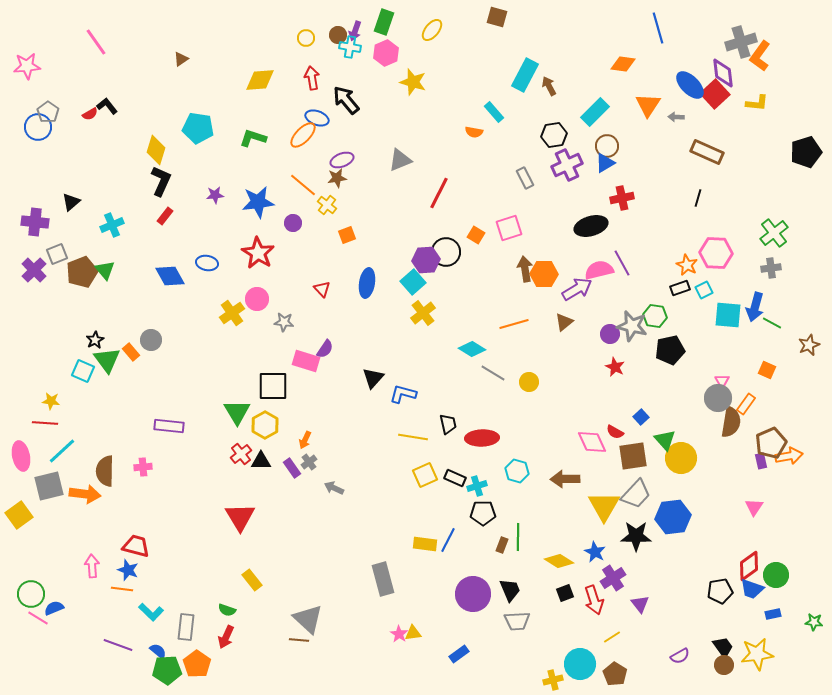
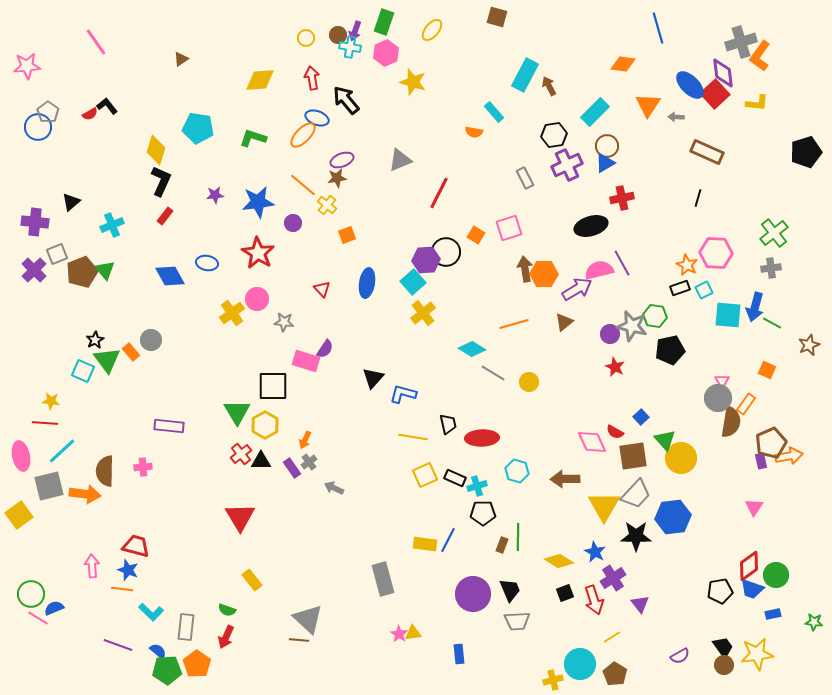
blue rectangle at (459, 654): rotated 60 degrees counterclockwise
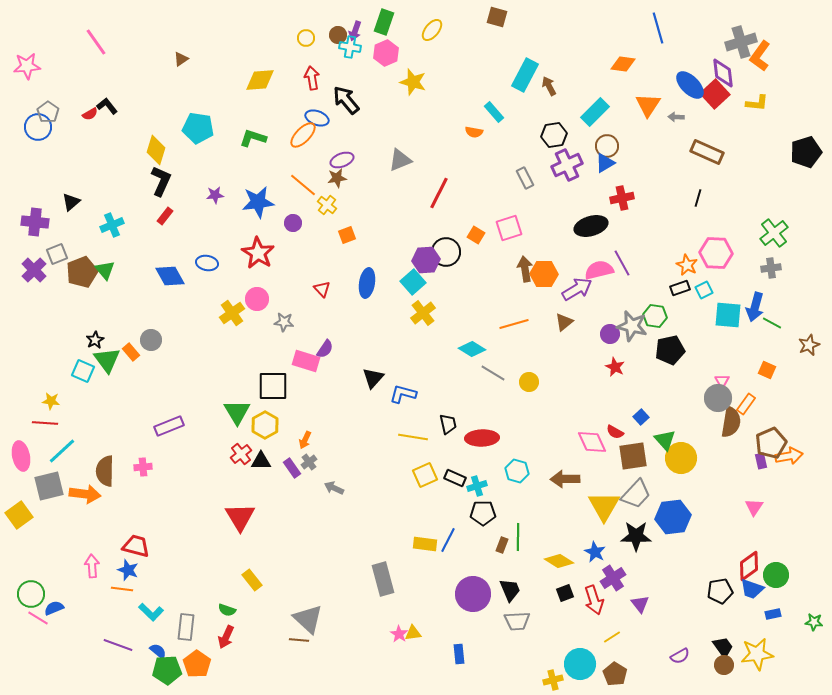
purple rectangle at (169, 426): rotated 28 degrees counterclockwise
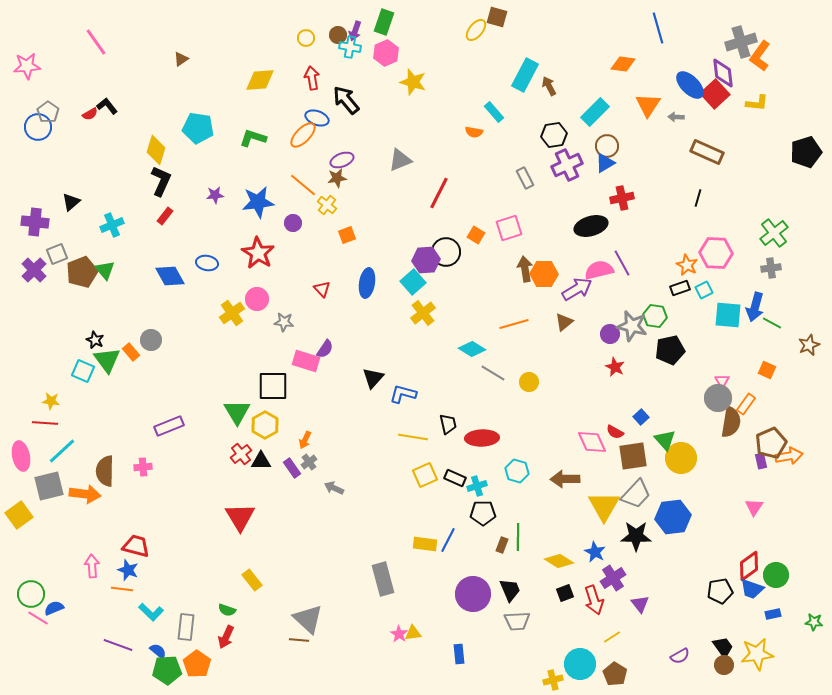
yellow ellipse at (432, 30): moved 44 px right
black star at (95, 340): rotated 18 degrees counterclockwise
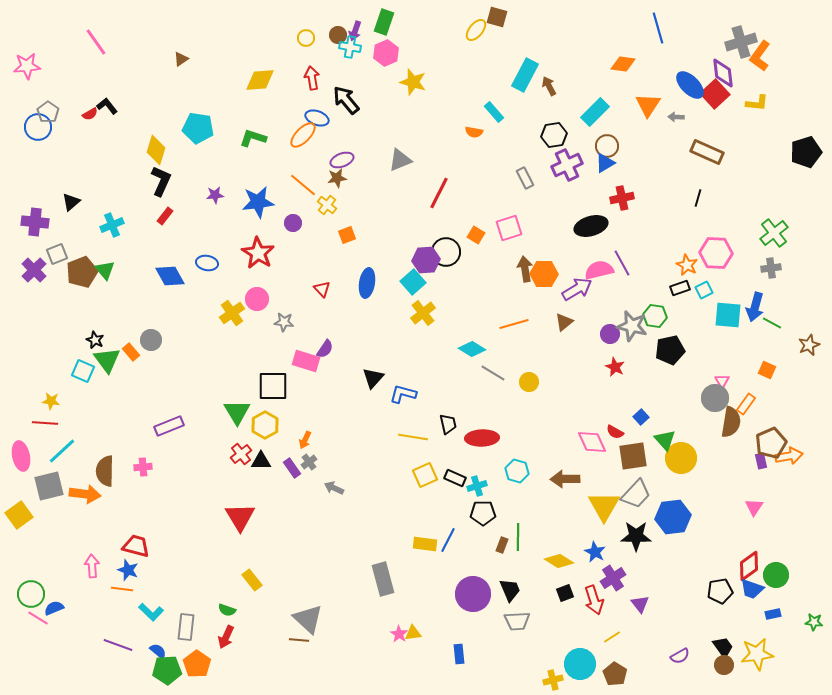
gray circle at (718, 398): moved 3 px left
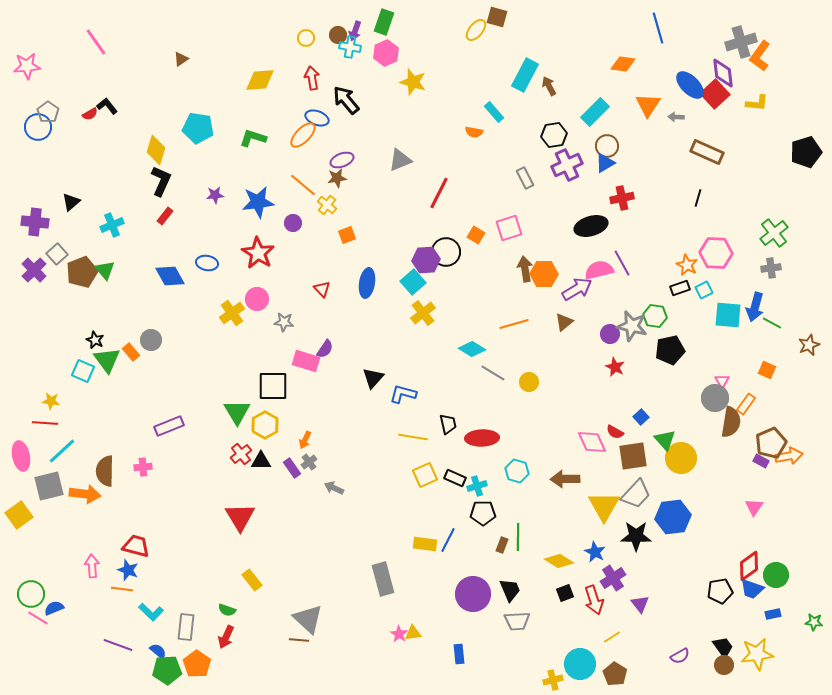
gray square at (57, 254): rotated 20 degrees counterclockwise
purple rectangle at (761, 461): rotated 49 degrees counterclockwise
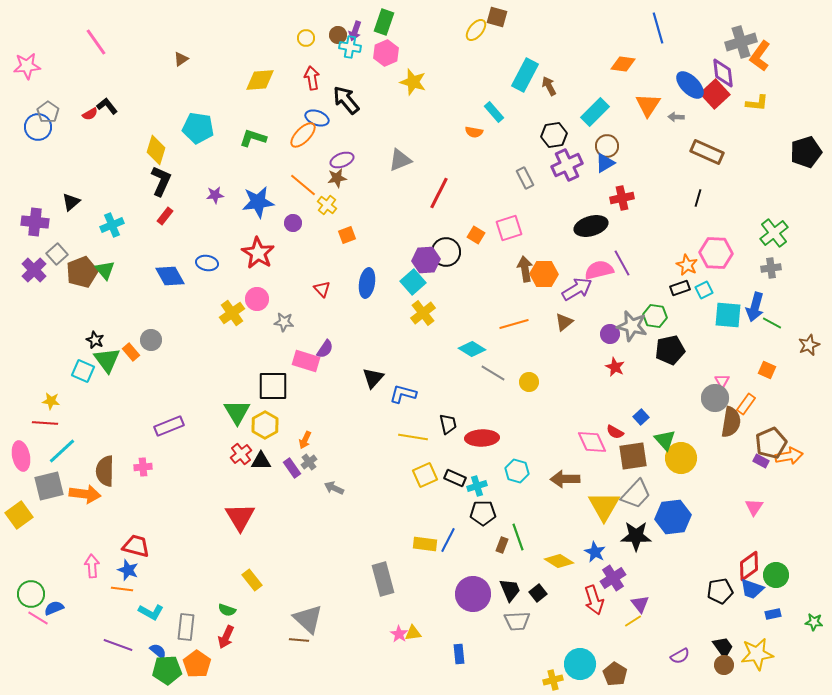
green line at (518, 537): rotated 20 degrees counterclockwise
black square at (565, 593): moved 27 px left; rotated 18 degrees counterclockwise
cyan L-shape at (151, 612): rotated 15 degrees counterclockwise
yellow line at (612, 637): moved 21 px right, 16 px up
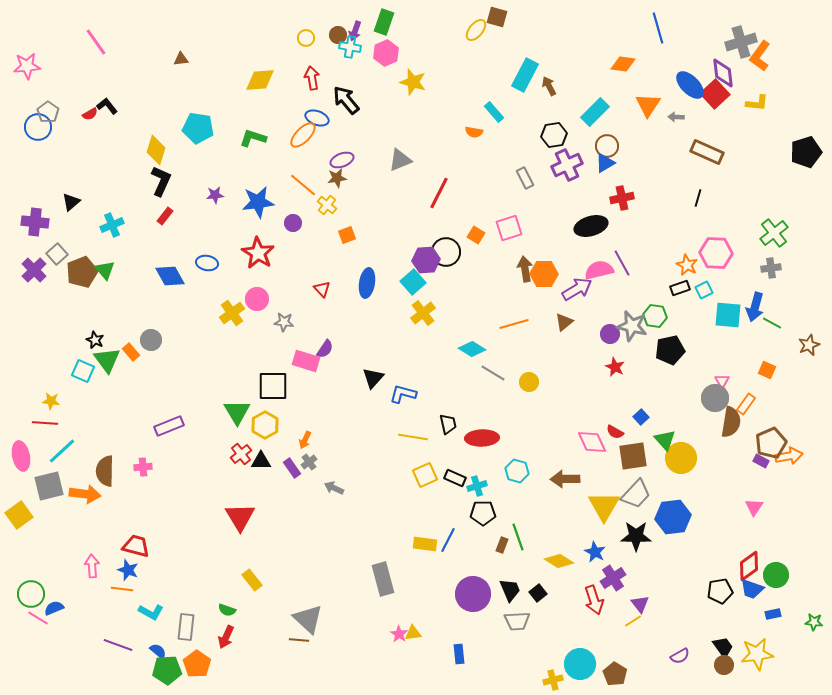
brown triangle at (181, 59): rotated 28 degrees clockwise
